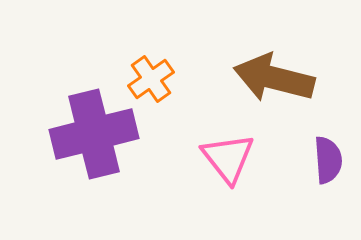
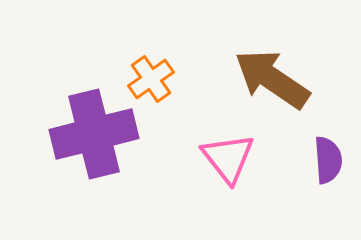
brown arrow: moved 2 px left, 1 px down; rotated 20 degrees clockwise
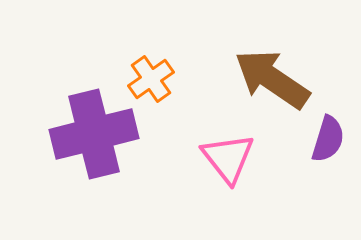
purple semicircle: moved 21 px up; rotated 21 degrees clockwise
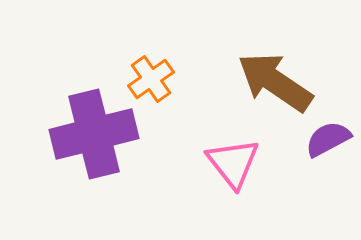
brown arrow: moved 3 px right, 3 px down
purple semicircle: rotated 135 degrees counterclockwise
pink triangle: moved 5 px right, 5 px down
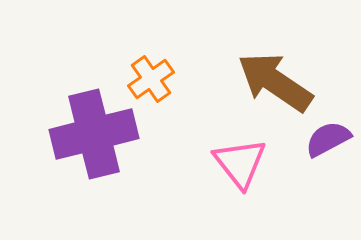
pink triangle: moved 7 px right
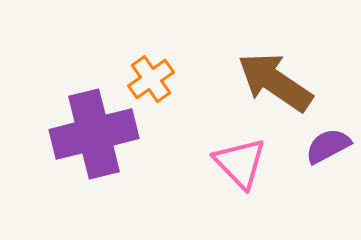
purple semicircle: moved 7 px down
pink triangle: rotated 6 degrees counterclockwise
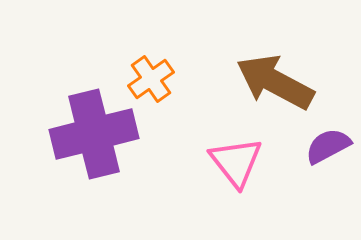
brown arrow: rotated 6 degrees counterclockwise
pink triangle: moved 4 px left, 1 px up; rotated 6 degrees clockwise
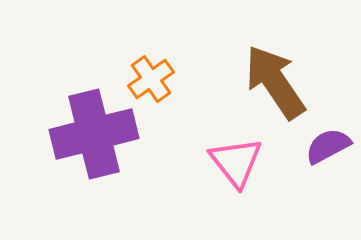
brown arrow: rotated 28 degrees clockwise
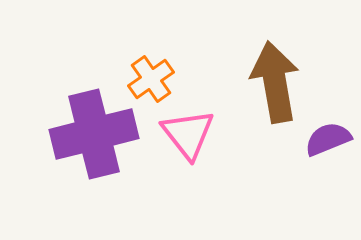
brown arrow: rotated 24 degrees clockwise
purple semicircle: moved 7 px up; rotated 6 degrees clockwise
pink triangle: moved 48 px left, 28 px up
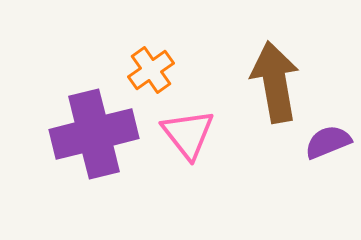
orange cross: moved 9 px up
purple semicircle: moved 3 px down
